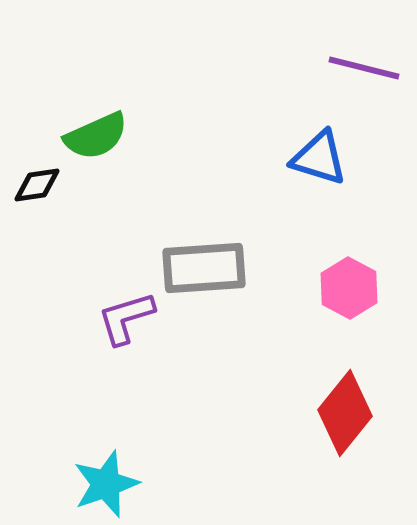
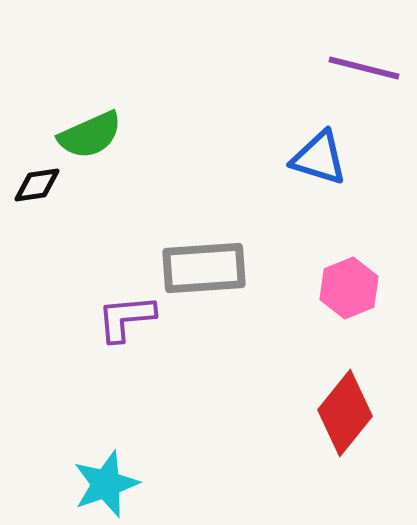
green semicircle: moved 6 px left, 1 px up
pink hexagon: rotated 10 degrees clockwise
purple L-shape: rotated 12 degrees clockwise
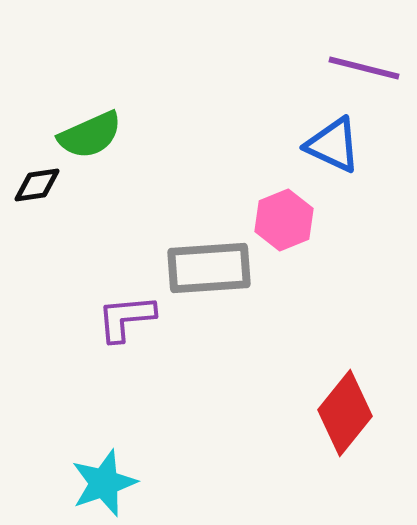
blue triangle: moved 14 px right, 13 px up; rotated 8 degrees clockwise
gray rectangle: moved 5 px right
pink hexagon: moved 65 px left, 68 px up
cyan star: moved 2 px left, 1 px up
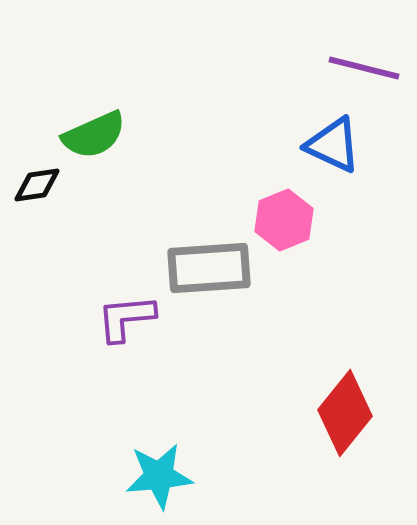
green semicircle: moved 4 px right
cyan star: moved 55 px right, 7 px up; rotated 14 degrees clockwise
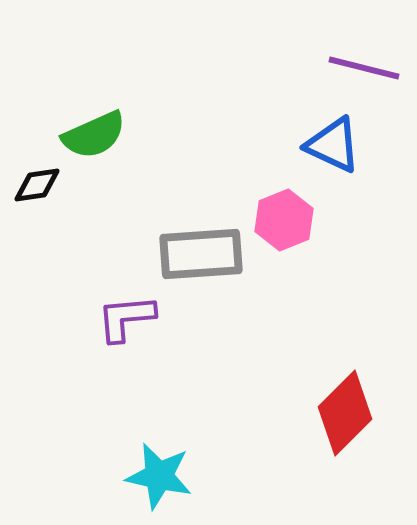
gray rectangle: moved 8 px left, 14 px up
red diamond: rotated 6 degrees clockwise
cyan star: rotated 18 degrees clockwise
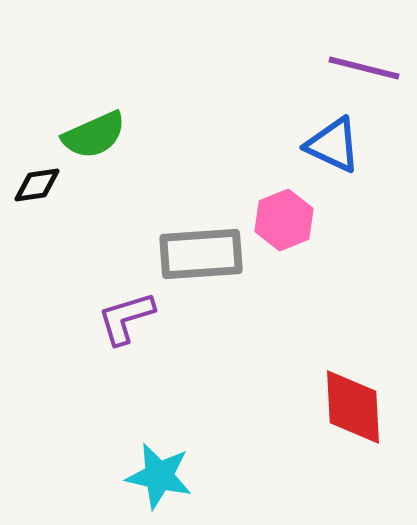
purple L-shape: rotated 12 degrees counterclockwise
red diamond: moved 8 px right, 6 px up; rotated 48 degrees counterclockwise
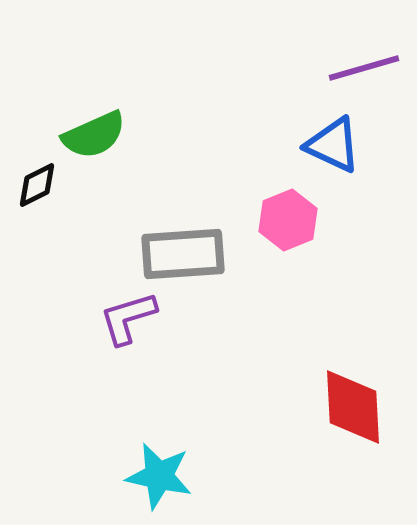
purple line: rotated 30 degrees counterclockwise
black diamond: rotated 18 degrees counterclockwise
pink hexagon: moved 4 px right
gray rectangle: moved 18 px left
purple L-shape: moved 2 px right
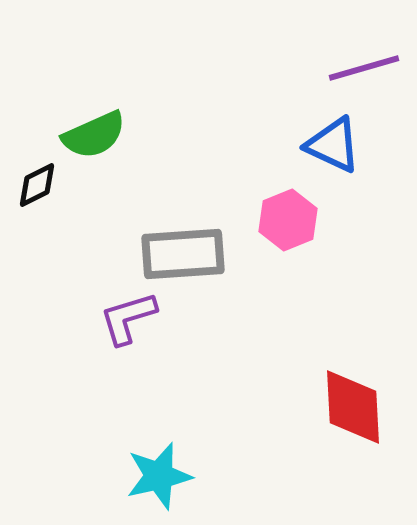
cyan star: rotated 26 degrees counterclockwise
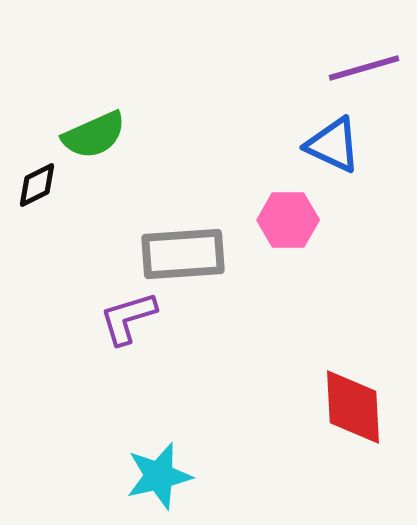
pink hexagon: rotated 22 degrees clockwise
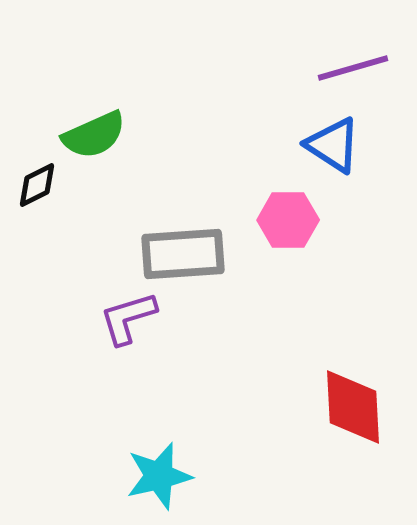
purple line: moved 11 px left
blue triangle: rotated 8 degrees clockwise
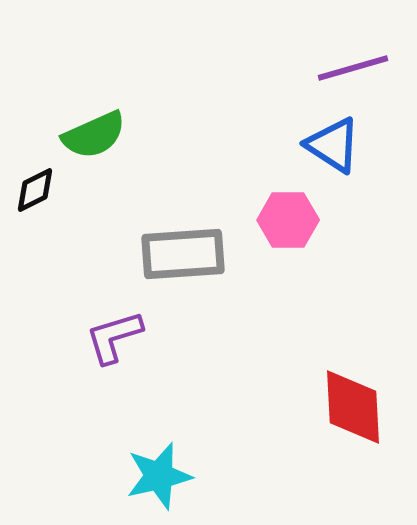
black diamond: moved 2 px left, 5 px down
purple L-shape: moved 14 px left, 19 px down
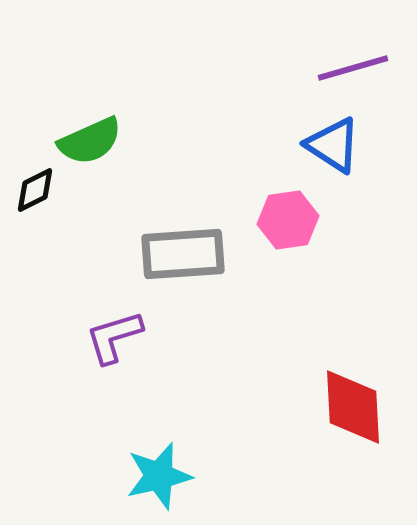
green semicircle: moved 4 px left, 6 px down
pink hexagon: rotated 8 degrees counterclockwise
